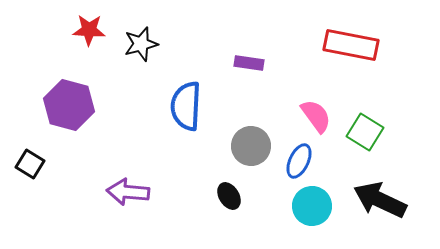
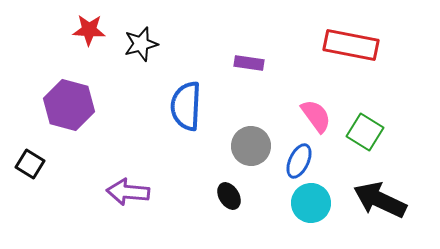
cyan circle: moved 1 px left, 3 px up
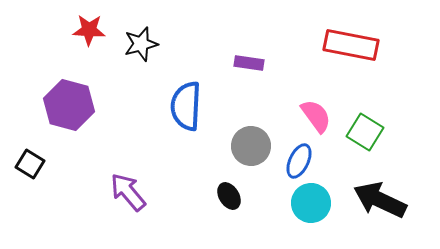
purple arrow: rotated 45 degrees clockwise
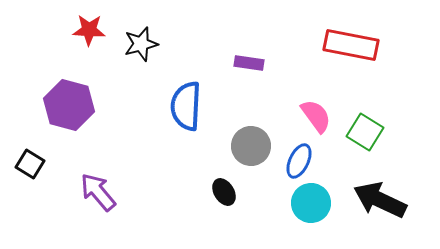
purple arrow: moved 30 px left
black ellipse: moved 5 px left, 4 px up
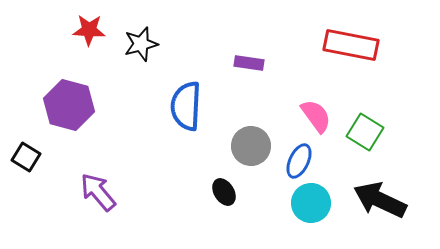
black square: moved 4 px left, 7 px up
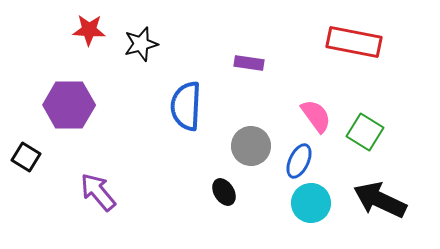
red rectangle: moved 3 px right, 3 px up
purple hexagon: rotated 15 degrees counterclockwise
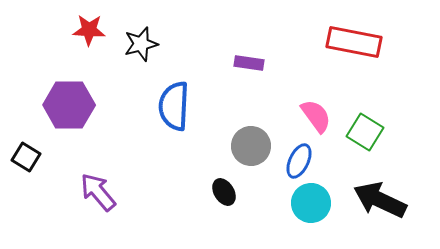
blue semicircle: moved 12 px left
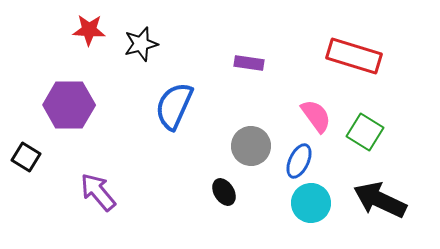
red rectangle: moved 14 px down; rotated 6 degrees clockwise
blue semicircle: rotated 21 degrees clockwise
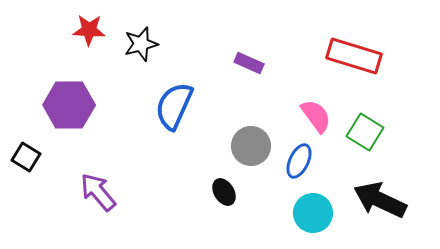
purple rectangle: rotated 16 degrees clockwise
cyan circle: moved 2 px right, 10 px down
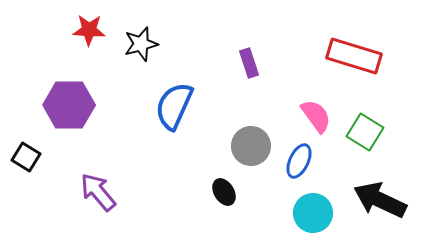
purple rectangle: rotated 48 degrees clockwise
